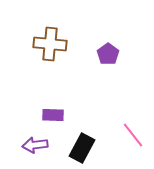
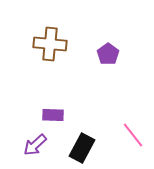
purple arrow: rotated 35 degrees counterclockwise
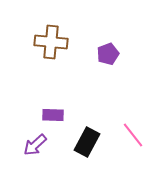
brown cross: moved 1 px right, 2 px up
purple pentagon: rotated 15 degrees clockwise
black rectangle: moved 5 px right, 6 px up
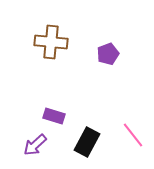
purple rectangle: moved 1 px right, 1 px down; rotated 15 degrees clockwise
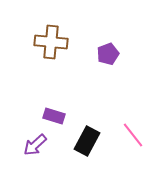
black rectangle: moved 1 px up
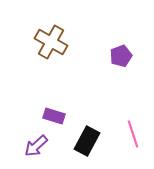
brown cross: rotated 24 degrees clockwise
purple pentagon: moved 13 px right, 2 px down
pink line: moved 1 px up; rotated 20 degrees clockwise
purple arrow: moved 1 px right, 1 px down
